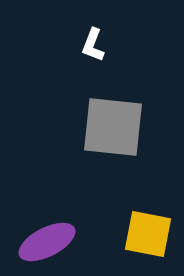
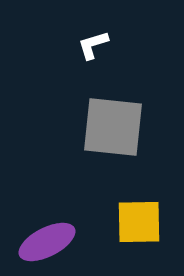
white L-shape: rotated 52 degrees clockwise
yellow square: moved 9 px left, 12 px up; rotated 12 degrees counterclockwise
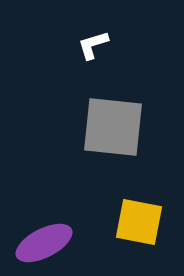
yellow square: rotated 12 degrees clockwise
purple ellipse: moved 3 px left, 1 px down
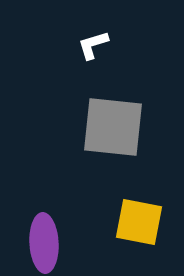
purple ellipse: rotated 66 degrees counterclockwise
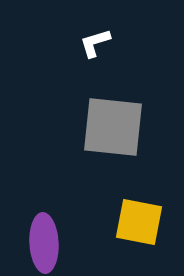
white L-shape: moved 2 px right, 2 px up
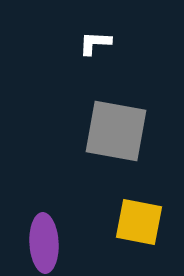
white L-shape: rotated 20 degrees clockwise
gray square: moved 3 px right, 4 px down; rotated 4 degrees clockwise
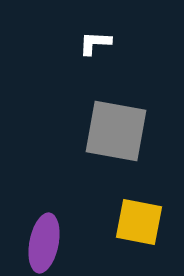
purple ellipse: rotated 14 degrees clockwise
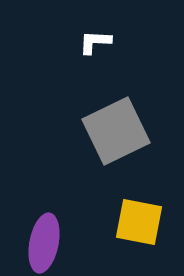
white L-shape: moved 1 px up
gray square: rotated 36 degrees counterclockwise
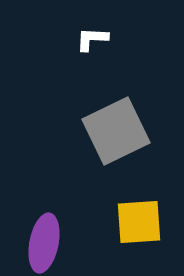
white L-shape: moved 3 px left, 3 px up
yellow square: rotated 15 degrees counterclockwise
